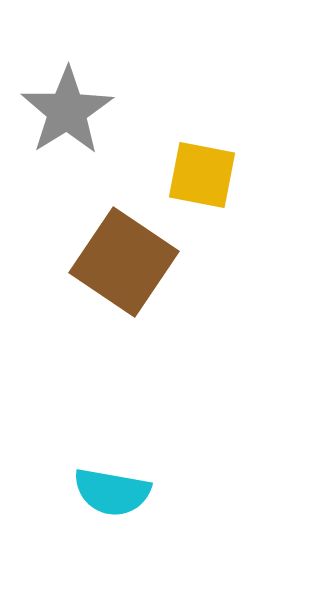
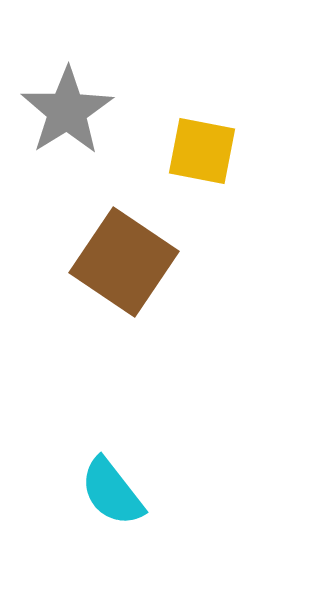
yellow square: moved 24 px up
cyan semicircle: rotated 42 degrees clockwise
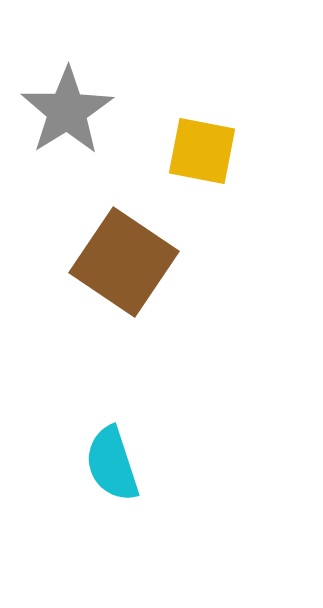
cyan semicircle: moved 28 px up; rotated 20 degrees clockwise
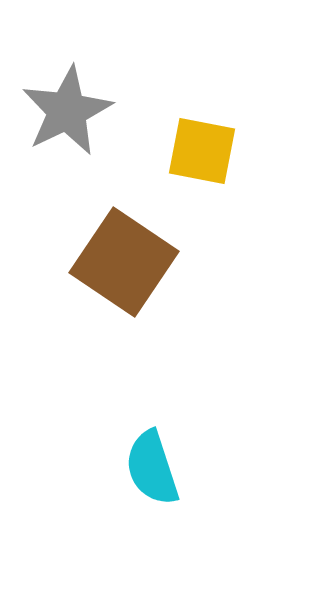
gray star: rotated 6 degrees clockwise
cyan semicircle: moved 40 px right, 4 px down
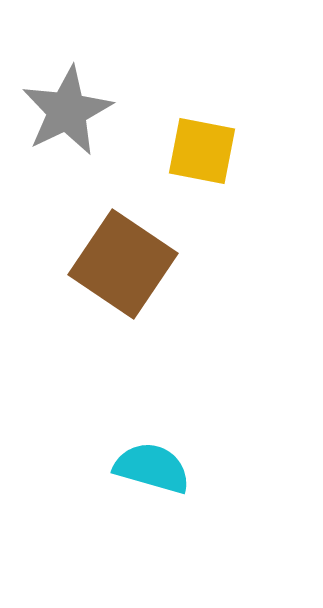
brown square: moved 1 px left, 2 px down
cyan semicircle: rotated 124 degrees clockwise
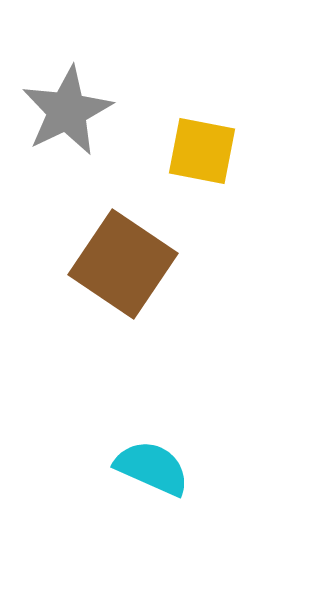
cyan semicircle: rotated 8 degrees clockwise
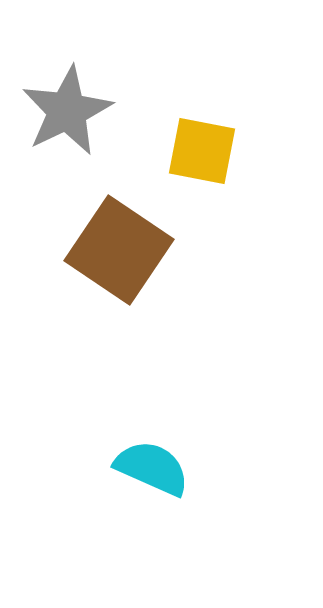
brown square: moved 4 px left, 14 px up
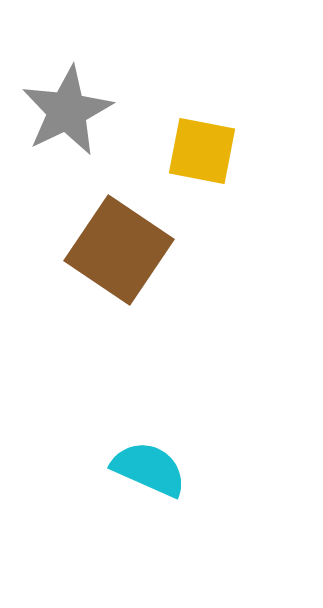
cyan semicircle: moved 3 px left, 1 px down
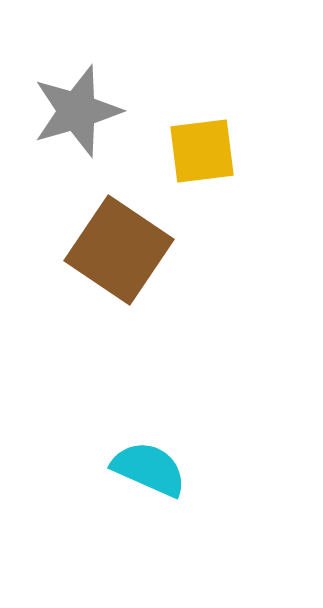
gray star: moved 10 px right; rotated 10 degrees clockwise
yellow square: rotated 18 degrees counterclockwise
